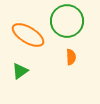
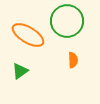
orange semicircle: moved 2 px right, 3 px down
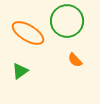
orange ellipse: moved 2 px up
orange semicircle: moved 2 px right; rotated 140 degrees clockwise
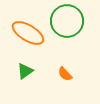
orange semicircle: moved 10 px left, 14 px down
green triangle: moved 5 px right
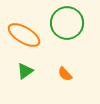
green circle: moved 2 px down
orange ellipse: moved 4 px left, 2 px down
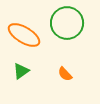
green triangle: moved 4 px left
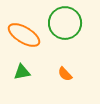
green circle: moved 2 px left
green triangle: moved 1 px right, 1 px down; rotated 24 degrees clockwise
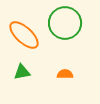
orange ellipse: rotated 12 degrees clockwise
orange semicircle: rotated 133 degrees clockwise
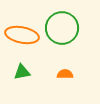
green circle: moved 3 px left, 5 px down
orange ellipse: moved 2 px left; rotated 32 degrees counterclockwise
